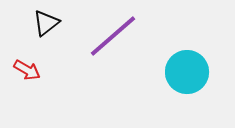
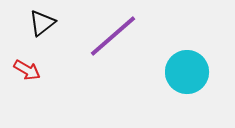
black triangle: moved 4 px left
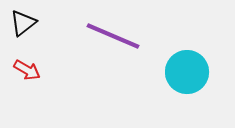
black triangle: moved 19 px left
purple line: rotated 64 degrees clockwise
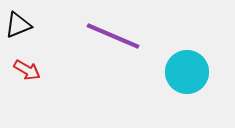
black triangle: moved 5 px left, 2 px down; rotated 16 degrees clockwise
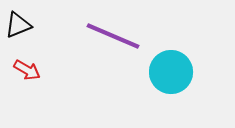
cyan circle: moved 16 px left
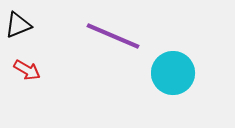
cyan circle: moved 2 px right, 1 px down
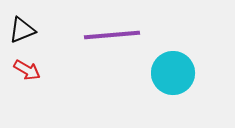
black triangle: moved 4 px right, 5 px down
purple line: moved 1 px left, 1 px up; rotated 28 degrees counterclockwise
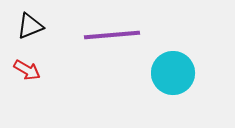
black triangle: moved 8 px right, 4 px up
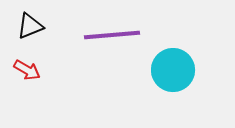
cyan circle: moved 3 px up
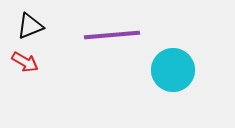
red arrow: moved 2 px left, 8 px up
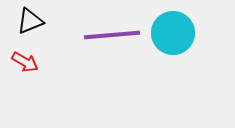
black triangle: moved 5 px up
cyan circle: moved 37 px up
